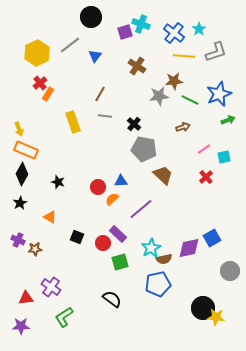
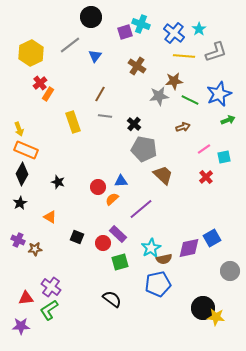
yellow hexagon at (37, 53): moved 6 px left
green L-shape at (64, 317): moved 15 px left, 7 px up
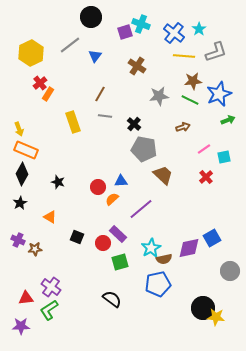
brown star at (174, 81): moved 19 px right
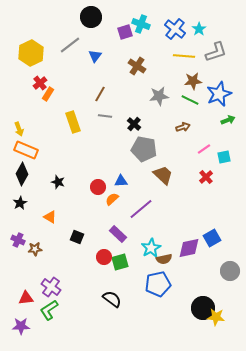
blue cross at (174, 33): moved 1 px right, 4 px up
red circle at (103, 243): moved 1 px right, 14 px down
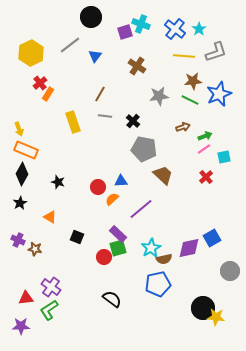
green arrow at (228, 120): moved 23 px left, 16 px down
black cross at (134, 124): moved 1 px left, 3 px up
brown star at (35, 249): rotated 16 degrees clockwise
green square at (120, 262): moved 2 px left, 14 px up
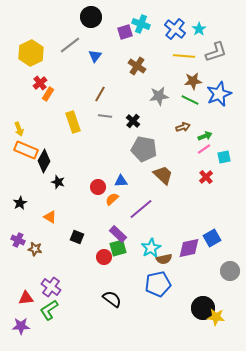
black diamond at (22, 174): moved 22 px right, 13 px up
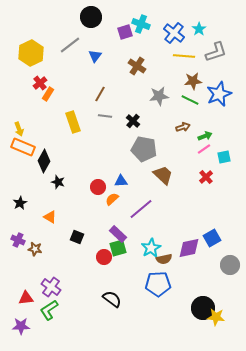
blue cross at (175, 29): moved 1 px left, 4 px down
orange rectangle at (26, 150): moved 3 px left, 3 px up
gray circle at (230, 271): moved 6 px up
blue pentagon at (158, 284): rotated 10 degrees clockwise
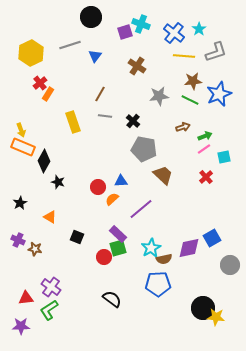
gray line at (70, 45): rotated 20 degrees clockwise
yellow arrow at (19, 129): moved 2 px right, 1 px down
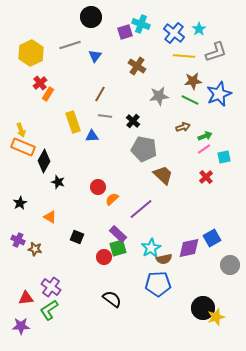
blue triangle at (121, 181): moved 29 px left, 45 px up
yellow star at (216, 317): rotated 24 degrees counterclockwise
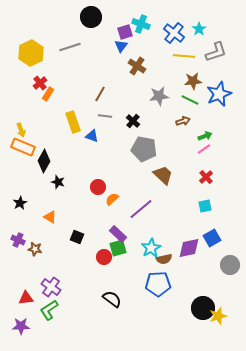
gray line at (70, 45): moved 2 px down
blue triangle at (95, 56): moved 26 px right, 10 px up
brown arrow at (183, 127): moved 6 px up
blue triangle at (92, 136): rotated 24 degrees clockwise
cyan square at (224, 157): moved 19 px left, 49 px down
yellow star at (216, 317): moved 2 px right, 1 px up
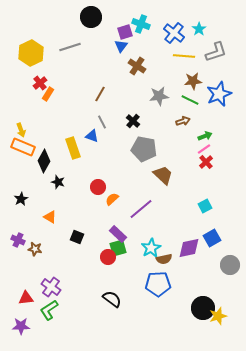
gray line at (105, 116): moved 3 px left, 6 px down; rotated 56 degrees clockwise
yellow rectangle at (73, 122): moved 26 px down
red cross at (206, 177): moved 15 px up
black star at (20, 203): moved 1 px right, 4 px up
cyan square at (205, 206): rotated 16 degrees counterclockwise
red circle at (104, 257): moved 4 px right
